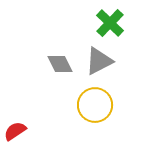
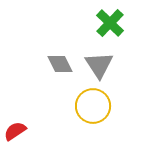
gray triangle: moved 4 px down; rotated 36 degrees counterclockwise
yellow circle: moved 2 px left, 1 px down
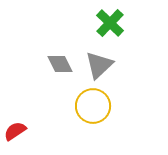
gray triangle: rotated 20 degrees clockwise
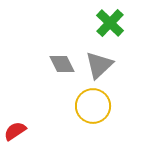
gray diamond: moved 2 px right
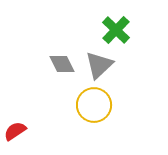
green cross: moved 6 px right, 7 px down
yellow circle: moved 1 px right, 1 px up
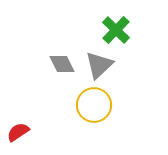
red semicircle: moved 3 px right, 1 px down
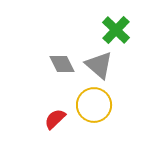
gray triangle: rotated 36 degrees counterclockwise
red semicircle: moved 37 px right, 13 px up; rotated 10 degrees counterclockwise
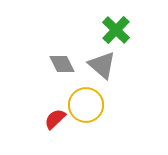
gray triangle: moved 3 px right
yellow circle: moved 8 px left
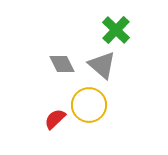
yellow circle: moved 3 px right
